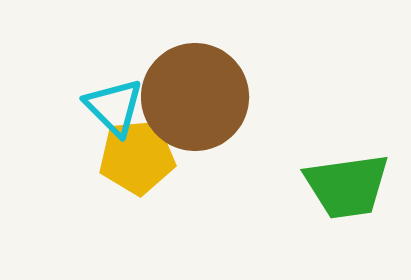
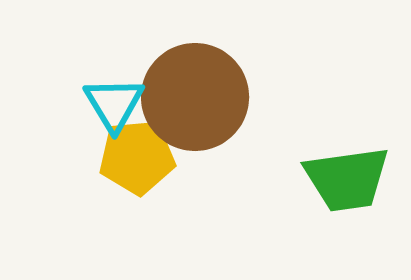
cyan triangle: moved 3 px up; rotated 14 degrees clockwise
green trapezoid: moved 7 px up
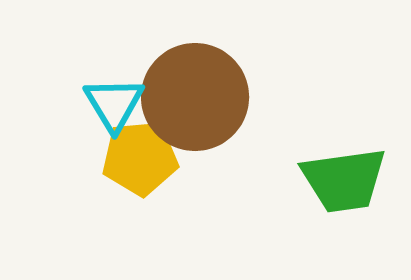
yellow pentagon: moved 3 px right, 1 px down
green trapezoid: moved 3 px left, 1 px down
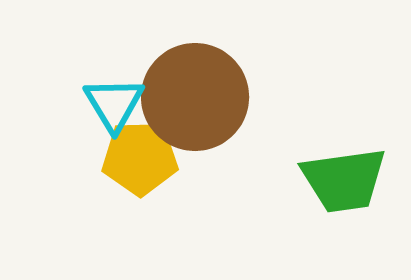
yellow pentagon: rotated 4 degrees clockwise
